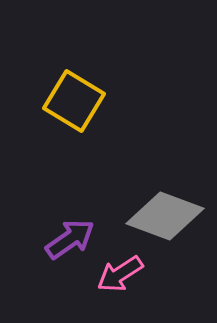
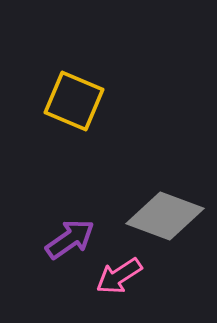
yellow square: rotated 8 degrees counterclockwise
pink arrow: moved 1 px left, 2 px down
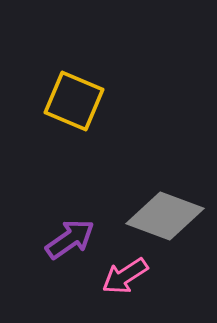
pink arrow: moved 6 px right
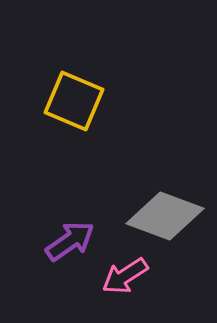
purple arrow: moved 2 px down
